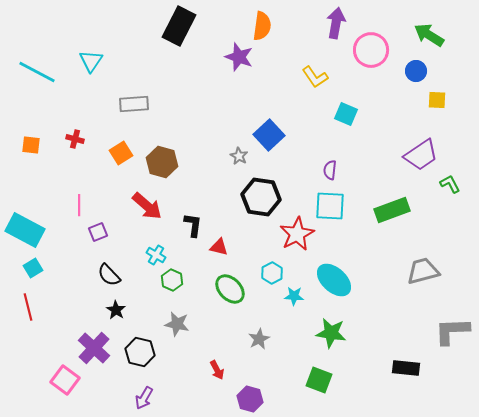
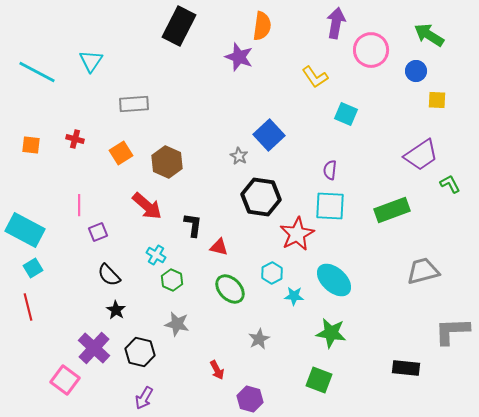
brown hexagon at (162, 162): moved 5 px right; rotated 8 degrees clockwise
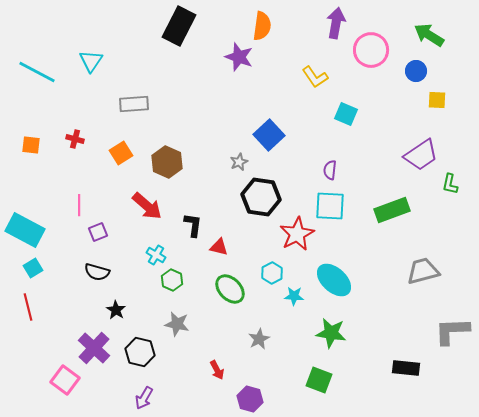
gray star at (239, 156): moved 6 px down; rotated 18 degrees clockwise
green L-shape at (450, 184): rotated 140 degrees counterclockwise
black semicircle at (109, 275): moved 12 px left, 3 px up; rotated 30 degrees counterclockwise
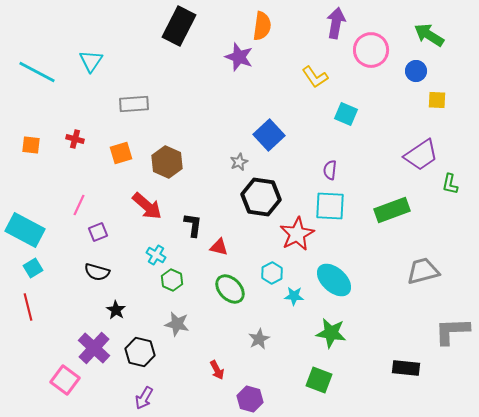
orange square at (121, 153): rotated 15 degrees clockwise
pink line at (79, 205): rotated 25 degrees clockwise
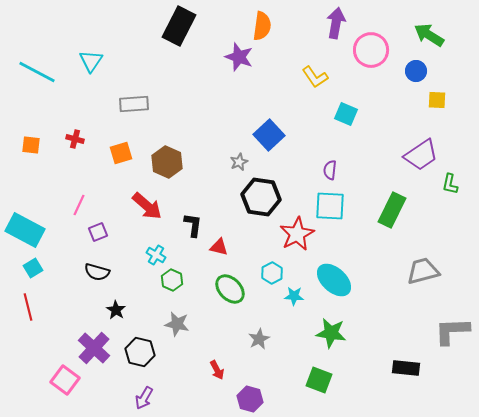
green rectangle at (392, 210): rotated 44 degrees counterclockwise
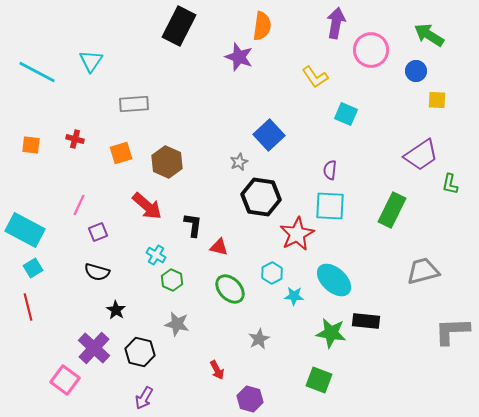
black rectangle at (406, 368): moved 40 px left, 47 px up
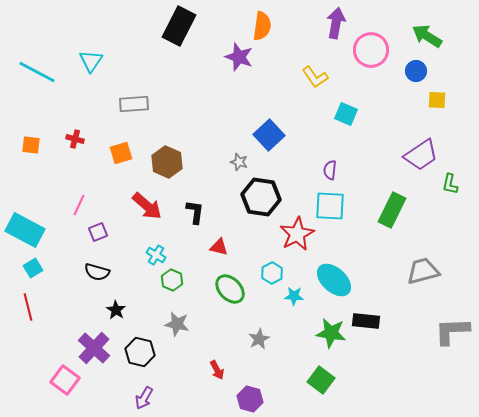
green arrow at (429, 35): moved 2 px left, 1 px down
gray star at (239, 162): rotated 30 degrees counterclockwise
black L-shape at (193, 225): moved 2 px right, 13 px up
green square at (319, 380): moved 2 px right; rotated 16 degrees clockwise
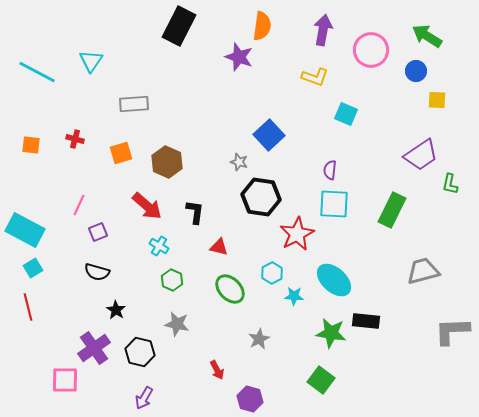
purple arrow at (336, 23): moved 13 px left, 7 px down
yellow L-shape at (315, 77): rotated 36 degrees counterclockwise
cyan square at (330, 206): moved 4 px right, 2 px up
cyan cross at (156, 255): moved 3 px right, 9 px up
purple cross at (94, 348): rotated 12 degrees clockwise
pink square at (65, 380): rotated 36 degrees counterclockwise
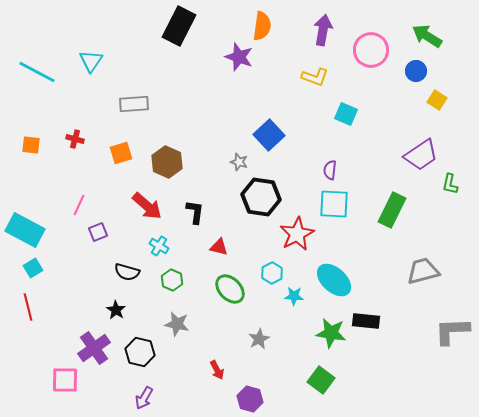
yellow square at (437, 100): rotated 30 degrees clockwise
black semicircle at (97, 272): moved 30 px right
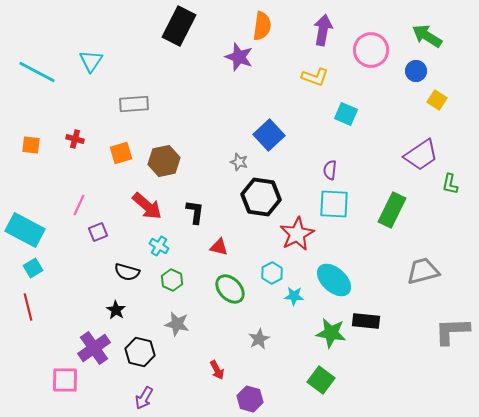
brown hexagon at (167, 162): moved 3 px left, 1 px up; rotated 24 degrees clockwise
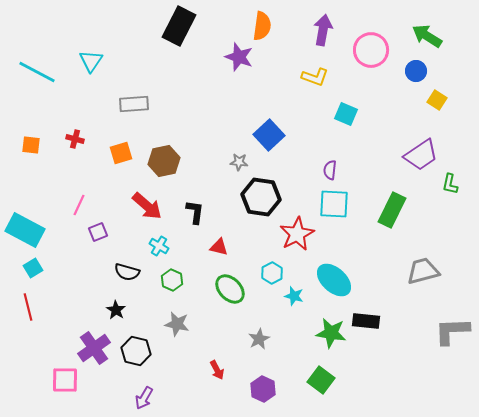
gray star at (239, 162): rotated 12 degrees counterclockwise
cyan star at (294, 296): rotated 12 degrees clockwise
black hexagon at (140, 352): moved 4 px left, 1 px up
purple hexagon at (250, 399): moved 13 px right, 10 px up; rotated 10 degrees clockwise
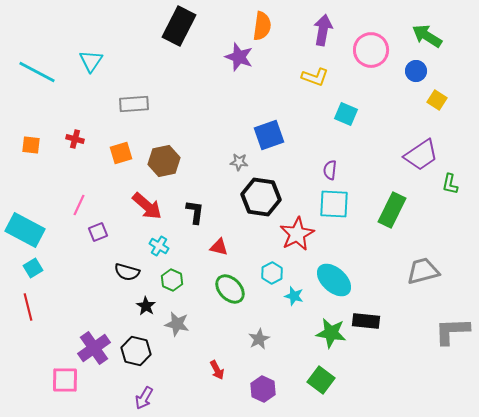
blue square at (269, 135): rotated 24 degrees clockwise
black star at (116, 310): moved 30 px right, 4 px up
